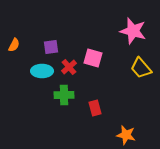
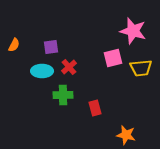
pink square: moved 20 px right; rotated 30 degrees counterclockwise
yellow trapezoid: rotated 55 degrees counterclockwise
green cross: moved 1 px left
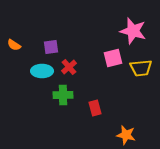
orange semicircle: rotated 96 degrees clockwise
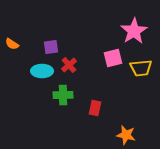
pink star: moved 1 px right; rotated 24 degrees clockwise
orange semicircle: moved 2 px left, 1 px up
red cross: moved 2 px up
red rectangle: rotated 28 degrees clockwise
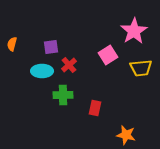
orange semicircle: rotated 72 degrees clockwise
pink square: moved 5 px left, 3 px up; rotated 18 degrees counterclockwise
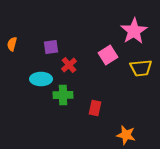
cyan ellipse: moved 1 px left, 8 px down
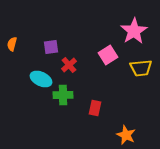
cyan ellipse: rotated 25 degrees clockwise
orange star: rotated 12 degrees clockwise
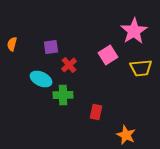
red rectangle: moved 1 px right, 4 px down
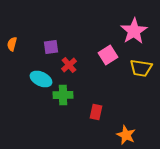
yellow trapezoid: rotated 15 degrees clockwise
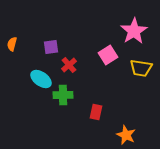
cyan ellipse: rotated 10 degrees clockwise
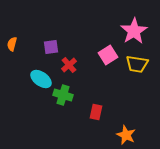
yellow trapezoid: moved 4 px left, 4 px up
green cross: rotated 18 degrees clockwise
